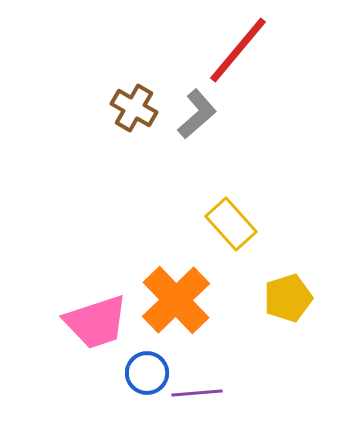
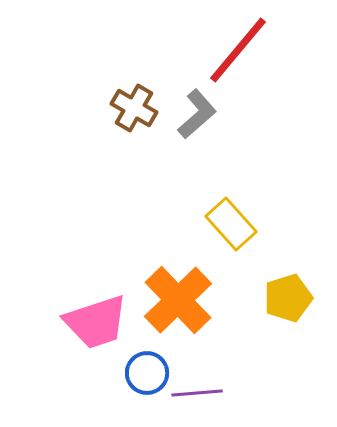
orange cross: moved 2 px right
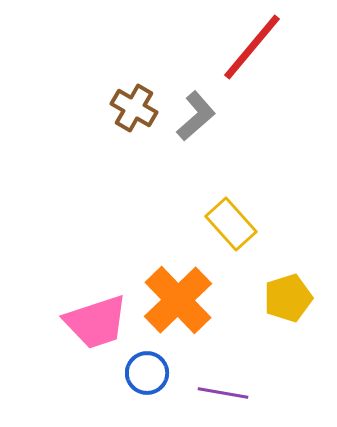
red line: moved 14 px right, 3 px up
gray L-shape: moved 1 px left, 2 px down
purple line: moved 26 px right; rotated 15 degrees clockwise
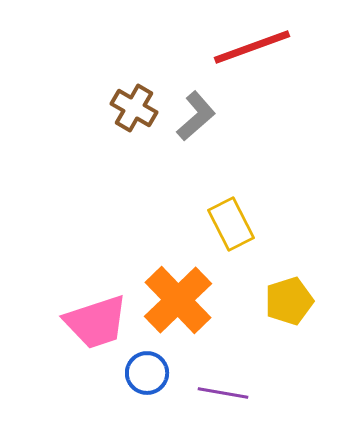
red line: rotated 30 degrees clockwise
yellow rectangle: rotated 15 degrees clockwise
yellow pentagon: moved 1 px right, 3 px down
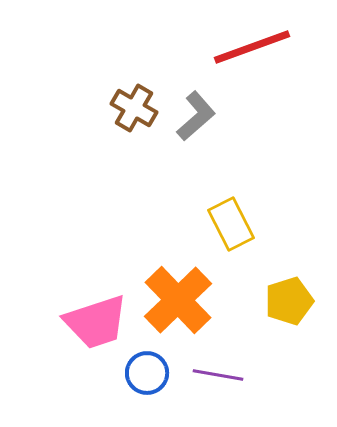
purple line: moved 5 px left, 18 px up
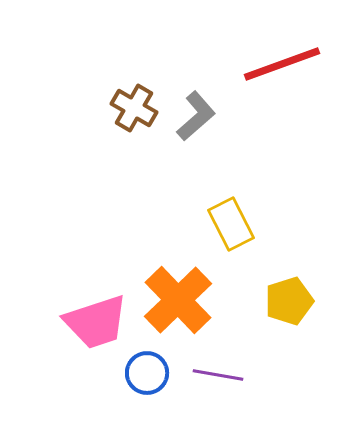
red line: moved 30 px right, 17 px down
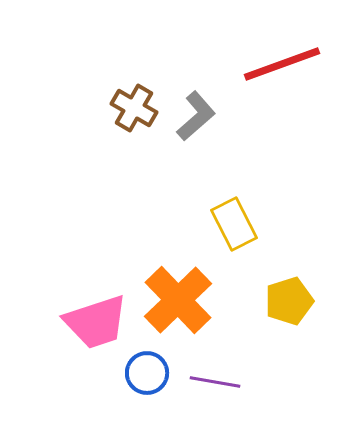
yellow rectangle: moved 3 px right
purple line: moved 3 px left, 7 px down
